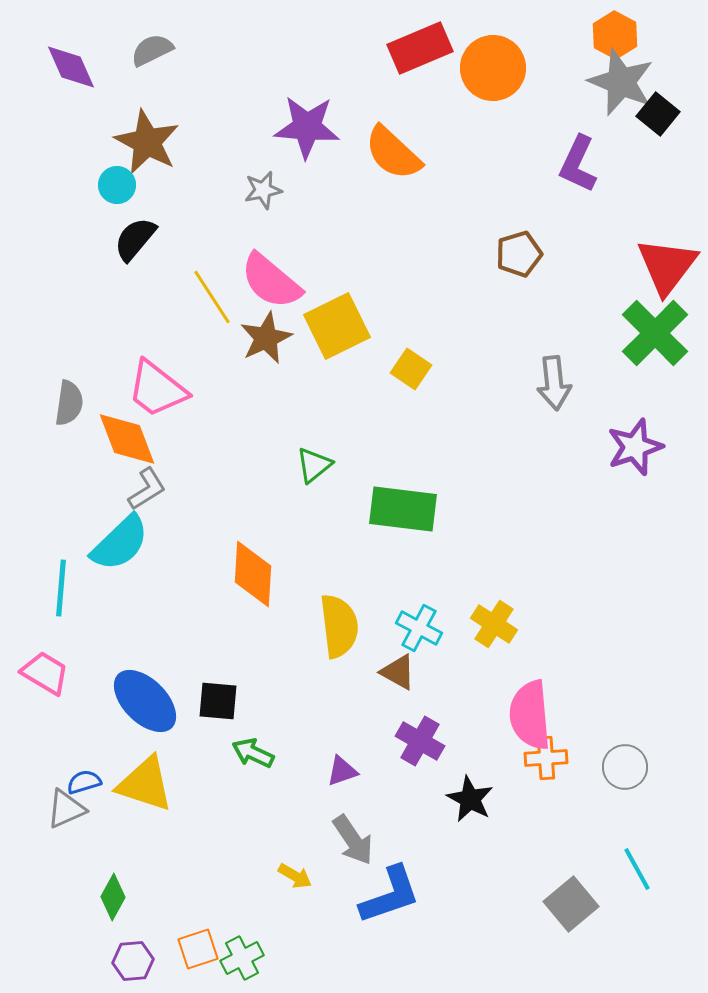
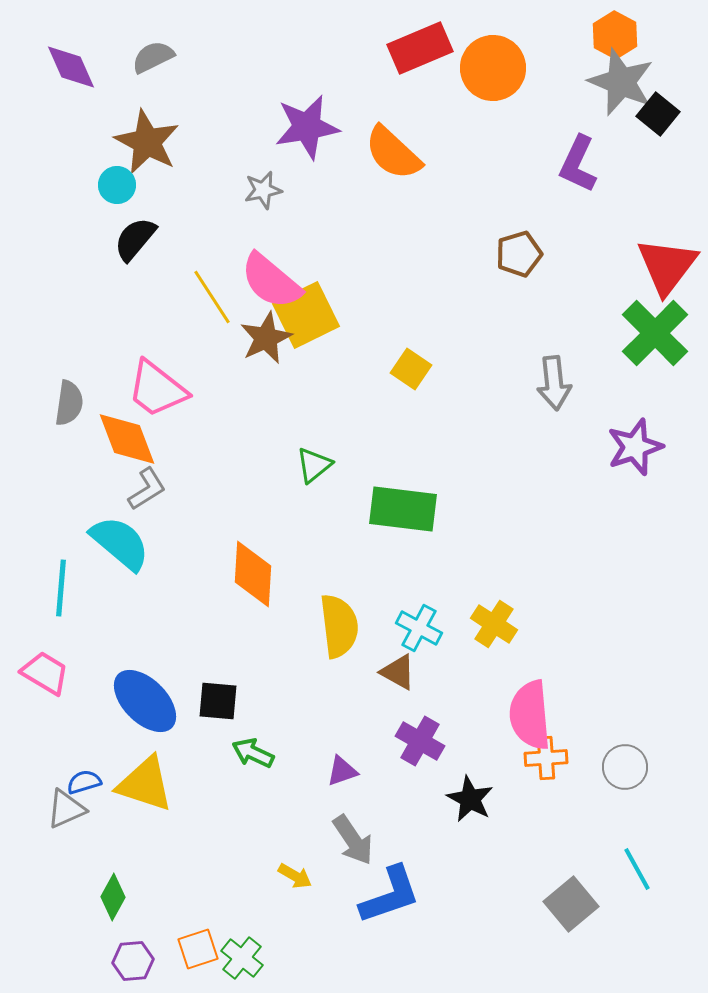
gray semicircle at (152, 50): moved 1 px right, 7 px down
purple star at (307, 127): rotated 14 degrees counterclockwise
yellow square at (337, 326): moved 31 px left, 11 px up
cyan semicircle at (120, 543): rotated 96 degrees counterclockwise
green cross at (242, 958): rotated 24 degrees counterclockwise
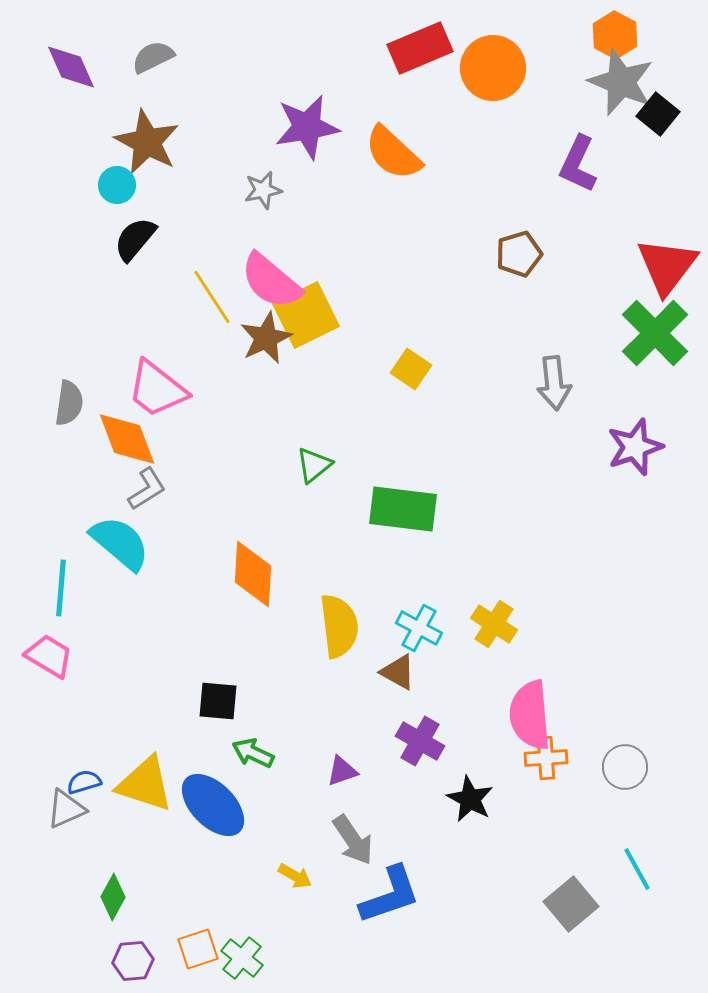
pink trapezoid at (45, 673): moved 4 px right, 17 px up
blue ellipse at (145, 701): moved 68 px right, 104 px down
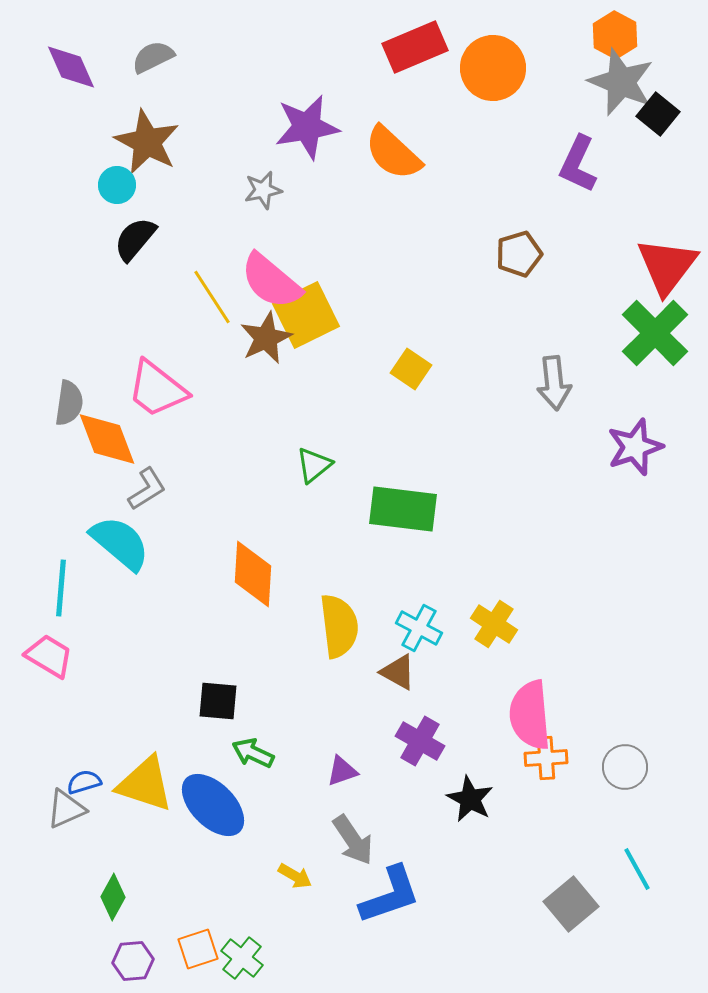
red rectangle at (420, 48): moved 5 px left, 1 px up
orange diamond at (127, 439): moved 20 px left
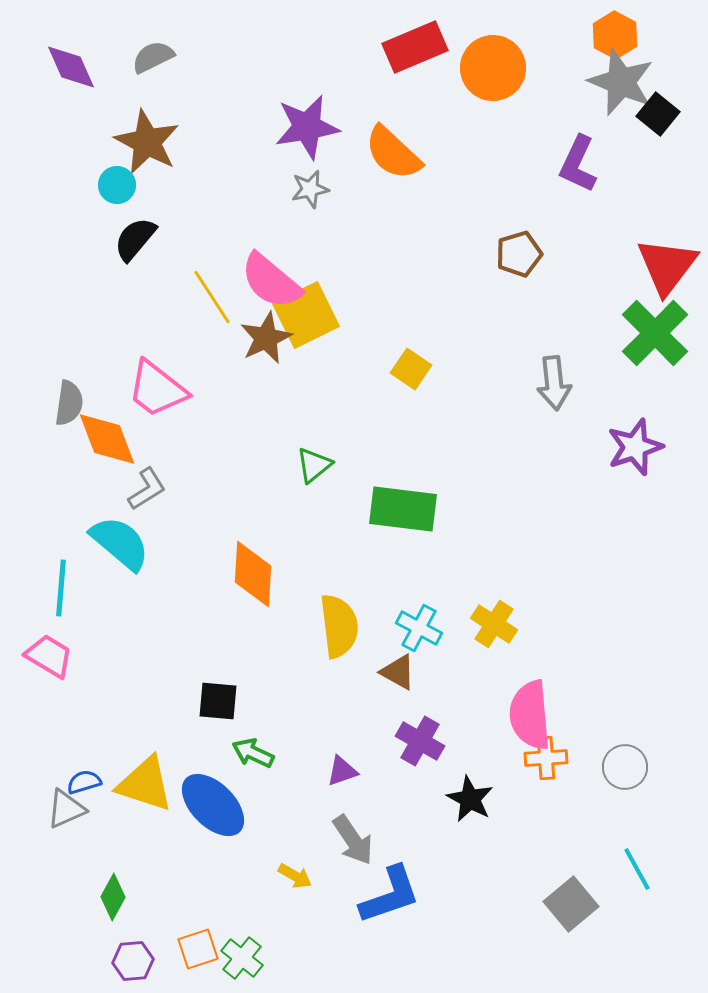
gray star at (263, 190): moved 47 px right, 1 px up
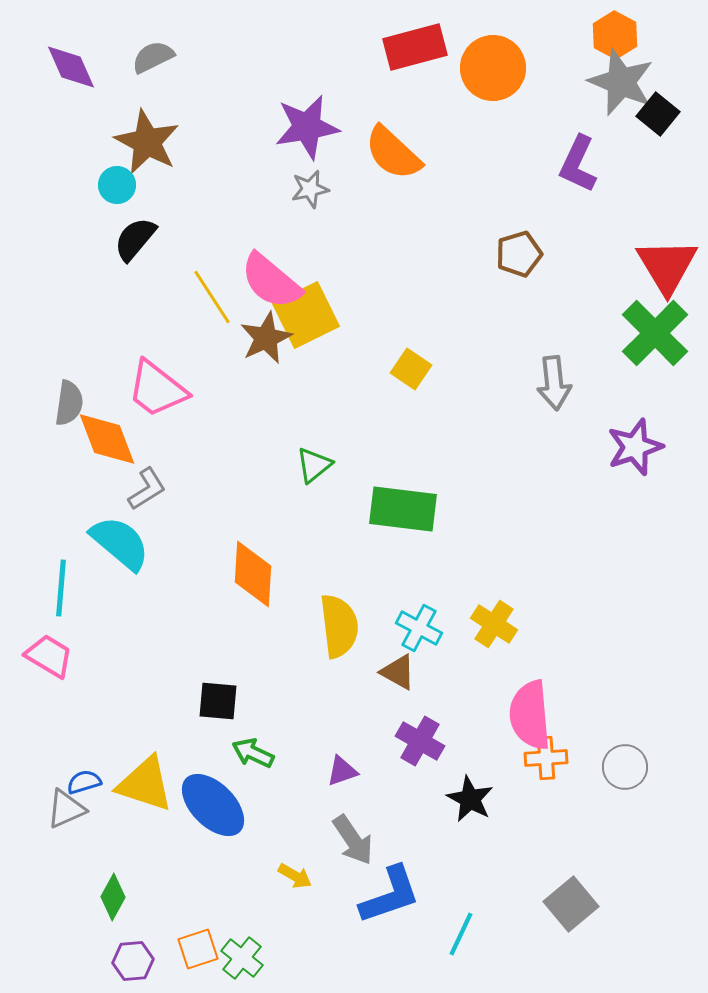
red rectangle at (415, 47): rotated 8 degrees clockwise
red triangle at (667, 266): rotated 8 degrees counterclockwise
cyan line at (637, 869): moved 176 px left, 65 px down; rotated 54 degrees clockwise
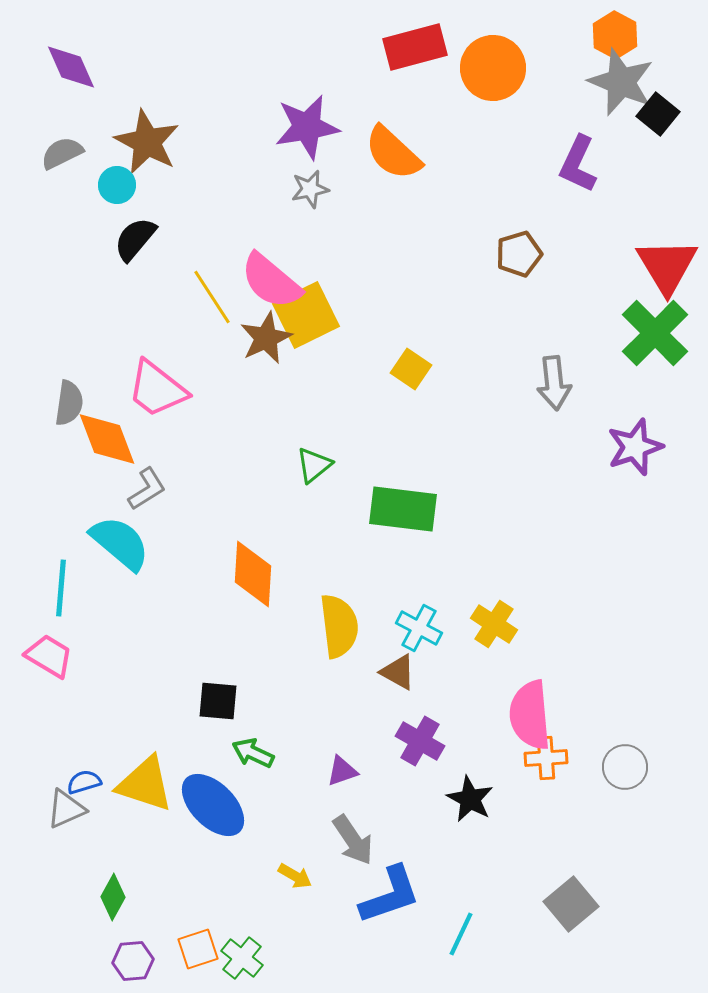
gray semicircle at (153, 57): moved 91 px left, 96 px down
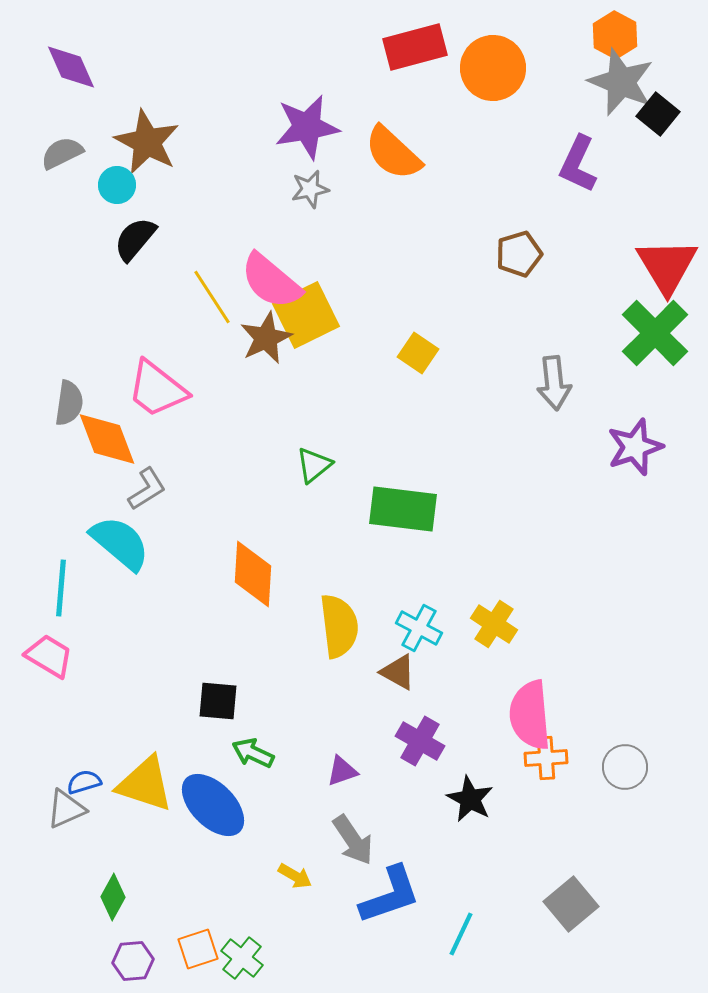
yellow square at (411, 369): moved 7 px right, 16 px up
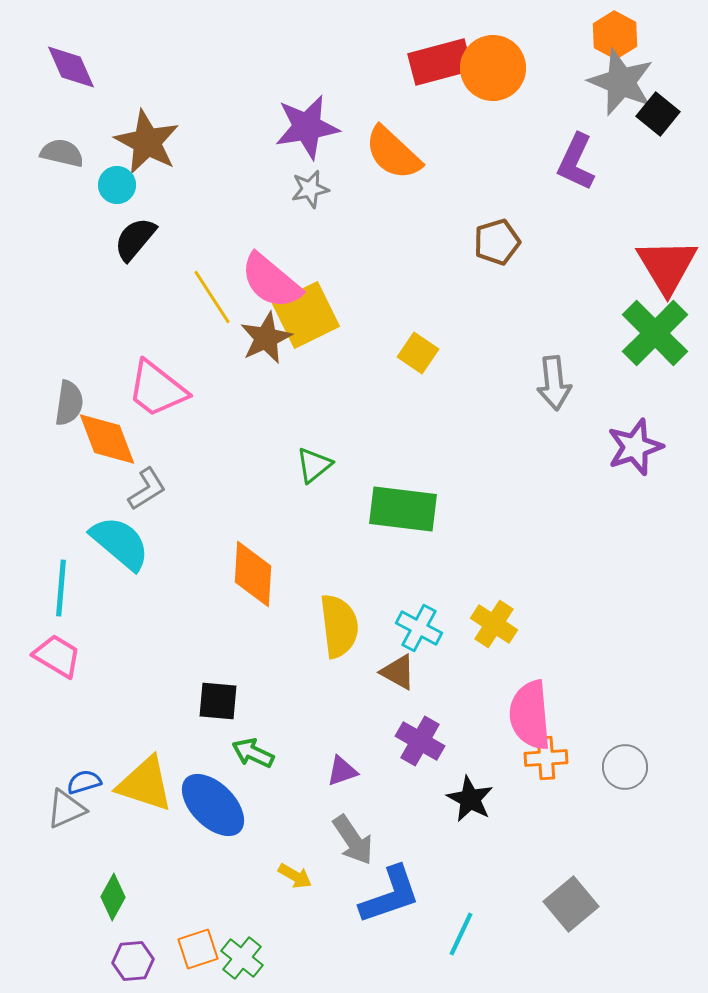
red rectangle at (415, 47): moved 25 px right, 15 px down
gray semicircle at (62, 153): rotated 39 degrees clockwise
purple L-shape at (578, 164): moved 2 px left, 2 px up
brown pentagon at (519, 254): moved 22 px left, 12 px up
pink trapezoid at (49, 656): moved 8 px right
